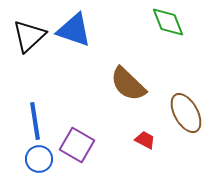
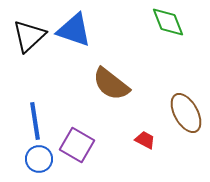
brown semicircle: moved 17 px left; rotated 6 degrees counterclockwise
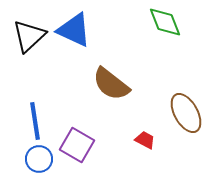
green diamond: moved 3 px left
blue triangle: rotated 6 degrees clockwise
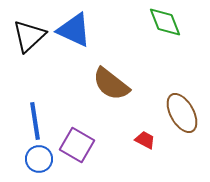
brown ellipse: moved 4 px left
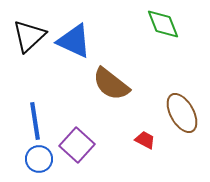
green diamond: moved 2 px left, 2 px down
blue triangle: moved 11 px down
purple square: rotated 12 degrees clockwise
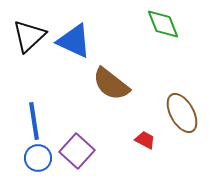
blue line: moved 1 px left
purple square: moved 6 px down
blue circle: moved 1 px left, 1 px up
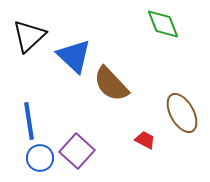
blue triangle: moved 15 px down; rotated 18 degrees clockwise
brown semicircle: rotated 9 degrees clockwise
blue line: moved 5 px left
blue circle: moved 2 px right
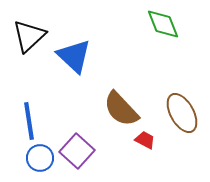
brown semicircle: moved 10 px right, 25 px down
